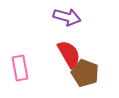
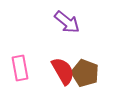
purple arrow: moved 5 px down; rotated 24 degrees clockwise
red semicircle: moved 6 px left, 17 px down
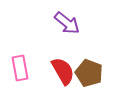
purple arrow: moved 1 px down
brown pentagon: moved 4 px right
